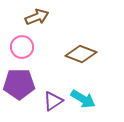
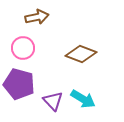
brown arrow: rotated 10 degrees clockwise
pink circle: moved 1 px right, 1 px down
purple pentagon: rotated 16 degrees clockwise
purple triangle: rotated 40 degrees counterclockwise
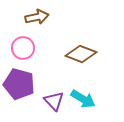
purple triangle: moved 1 px right
